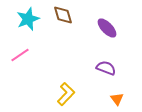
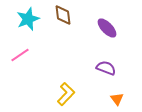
brown diamond: rotated 10 degrees clockwise
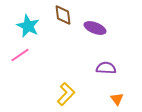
cyan star: moved 7 px down; rotated 25 degrees counterclockwise
purple ellipse: moved 12 px left; rotated 25 degrees counterclockwise
purple semicircle: rotated 18 degrees counterclockwise
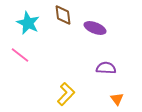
cyan star: moved 3 px up
pink line: rotated 72 degrees clockwise
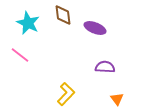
purple semicircle: moved 1 px left, 1 px up
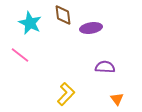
cyan star: moved 2 px right
purple ellipse: moved 4 px left; rotated 30 degrees counterclockwise
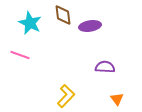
purple ellipse: moved 1 px left, 2 px up
pink line: rotated 18 degrees counterclockwise
yellow L-shape: moved 2 px down
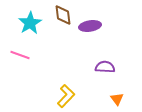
cyan star: rotated 15 degrees clockwise
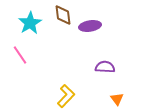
pink line: rotated 36 degrees clockwise
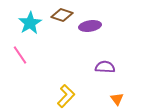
brown diamond: moved 1 px left; rotated 65 degrees counterclockwise
